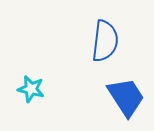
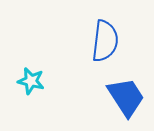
cyan star: moved 8 px up
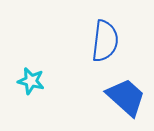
blue trapezoid: rotated 15 degrees counterclockwise
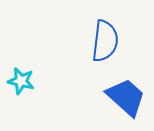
cyan star: moved 10 px left
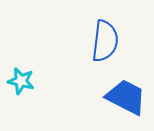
blue trapezoid: rotated 15 degrees counterclockwise
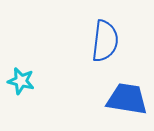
blue trapezoid: moved 1 px right, 2 px down; rotated 18 degrees counterclockwise
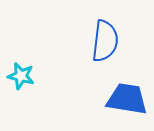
cyan star: moved 5 px up
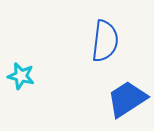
blue trapezoid: rotated 42 degrees counterclockwise
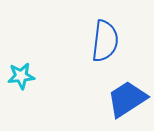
cyan star: rotated 20 degrees counterclockwise
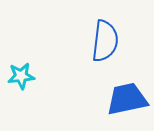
blue trapezoid: rotated 21 degrees clockwise
